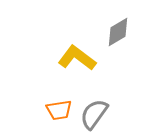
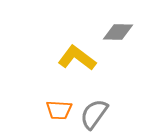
gray diamond: rotated 32 degrees clockwise
orange trapezoid: rotated 12 degrees clockwise
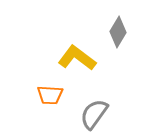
gray diamond: rotated 60 degrees counterclockwise
orange trapezoid: moved 9 px left, 15 px up
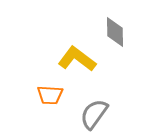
gray diamond: moved 3 px left; rotated 32 degrees counterclockwise
yellow L-shape: moved 1 px down
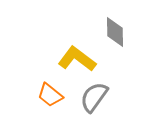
orange trapezoid: rotated 36 degrees clockwise
gray semicircle: moved 17 px up
